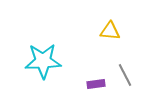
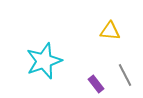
cyan star: moved 1 px right; rotated 18 degrees counterclockwise
purple rectangle: rotated 60 degrees clockwise
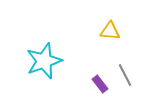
purple rectangle: moved 4 px right
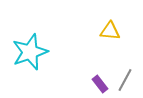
cyan star: moved 14 px left, 9 px up
gray line: moved 5 px down; rotated 55 degrees clockwise
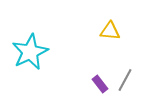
cyan star: rotated 6 degrees counterclockwise
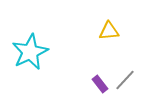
yellow triangle: moved 1 px left; rotated 10 degrees counterclockwise
gray line: rotated 15 degrees clockwise
